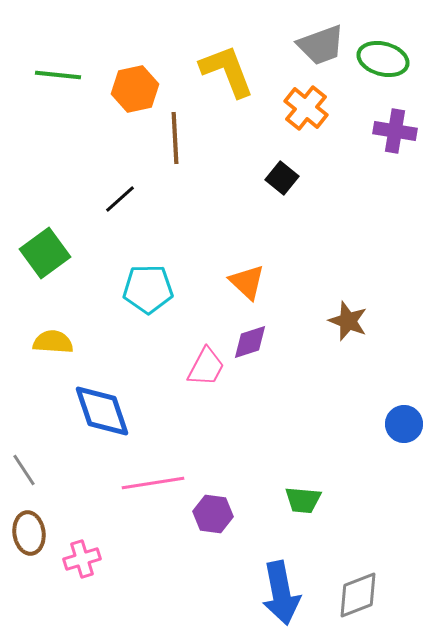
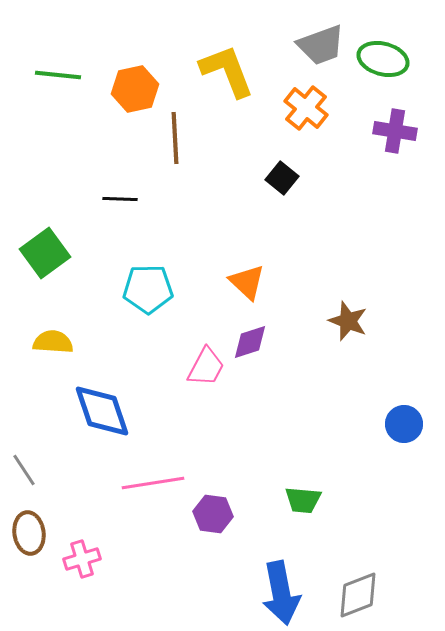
black line: rotated 44 degrees clockwise
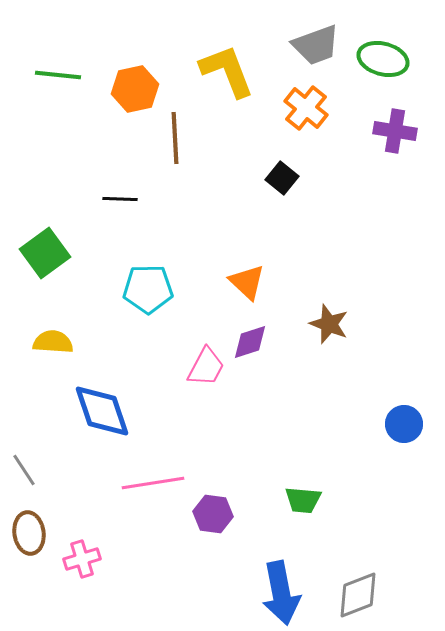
gray trapezoid: moved 5 px left
brown star: moved 19 px left, 3 px down
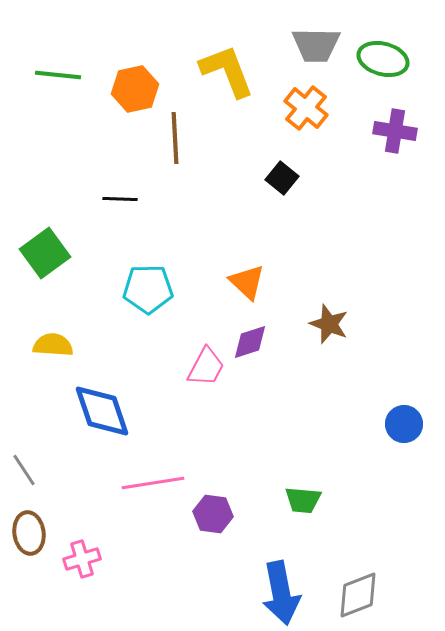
gray trapezoid: rotated 21 degrees clockwise
yellow semicircle: moved 3 px down
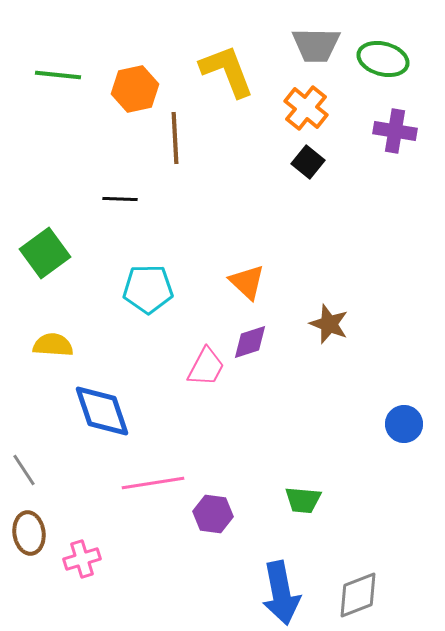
black square: moved 26 px right, 16 px up
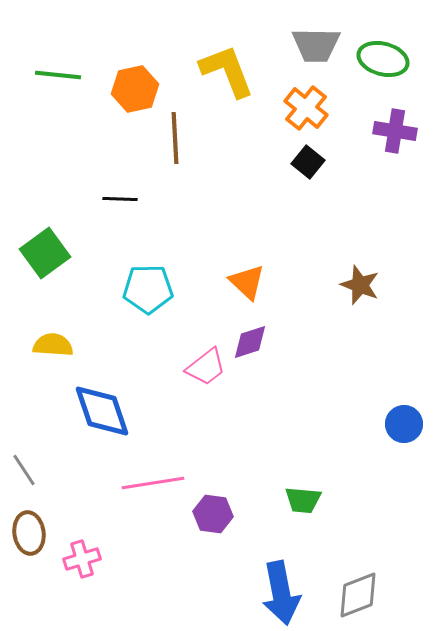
brown star: moved 31 px right, 39 px up
pink trapezoid: rotated 24 degrees clockwise
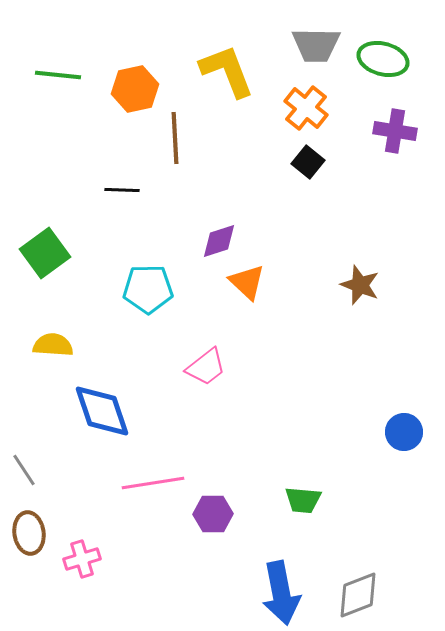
black line: moved 2 px right, 9 px up
purple diamond: moved 31 px left, 101 px up
blue circle: moved 8 px down
purple hexagon: rotated 9 degrees counterclockwise
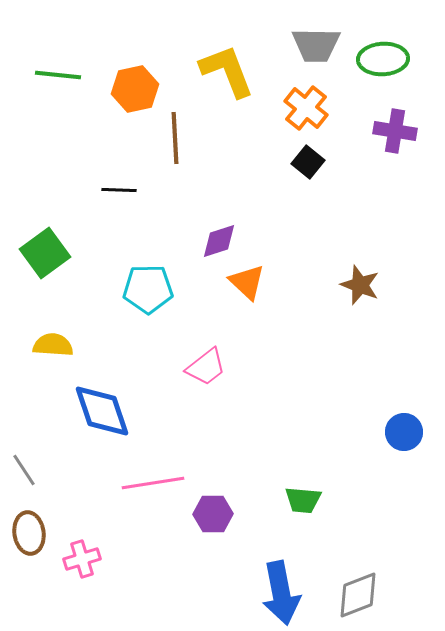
green ellipse: rotated 18 degrees counterclockwise
black line: moved 3 px left
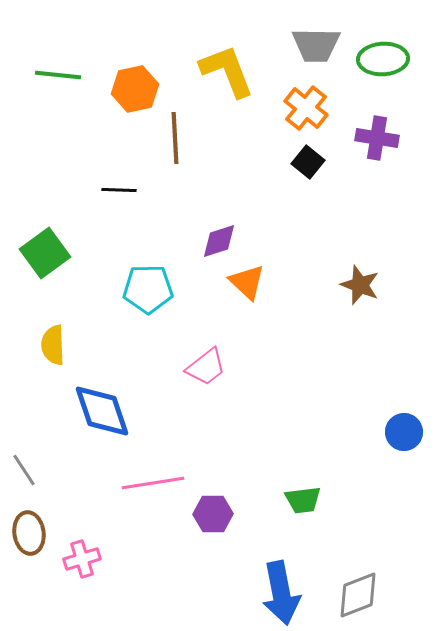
purple cross: moved 18 px left, 7 px down
yellow semicircle: rotated 96 degrees counterclockwise
green trapezoid: rotated 12 degrees counterclockwise
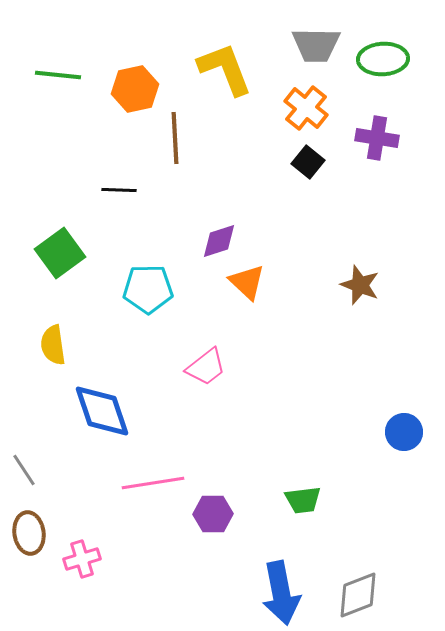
yellow L-shape: moved 2 px left, 2 px up
green square: moved 15 px right
yellow semicircle: rotated 6 degrees counterclockwise
